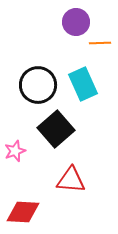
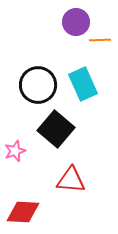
orange line: moved 3 px up
black square: rotated 9 degrees counterclockwise
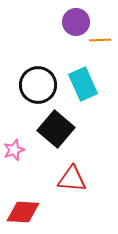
pink star: moved 1 px left, 1 px up
red triangle: moved 1 px right, 1 px up
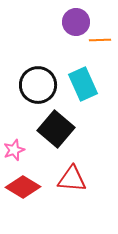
red diamond: moved 25 px up; rotated 28 degrees clockwise
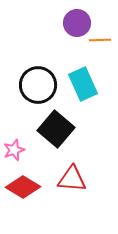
purple circle: moved 1 px right, 1 px down
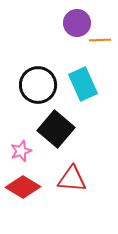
pink star: moved 7 px right, 1 px down
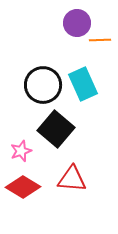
black circle: moved 5 px right
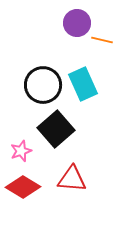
orange line: moved 2 px right; rotated 15 degrees clockwise
black square: rotated 9 degrees clockwise
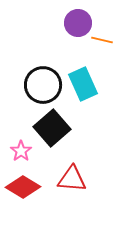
purple circle: moved 1 px right
black square: moved 4 px left, 1 px up
pink star: rotated 15 degrees counterclockwise
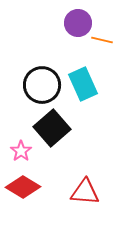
black circle: moved 1 px left
red triangle: moved 13 px right, 13 px down
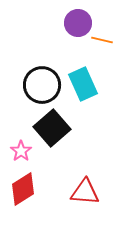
red diamond: moved 2 px down; rotated 64 degrees counterclockwise
